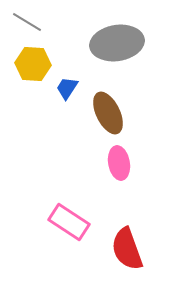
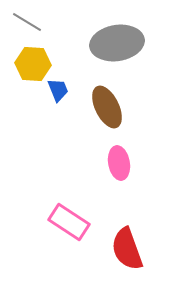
blue trapezoid: moved 9 px left, 2 px down; rotated 125 degrees clockwise
brown ellipse: moved 1 px left, 6 px up
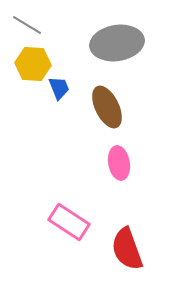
gray line: moved 3 px down
blue trapezoid: moved 1 px right, 2 px up
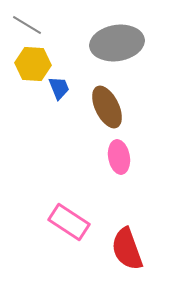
pink ellipse: moved 6 px up
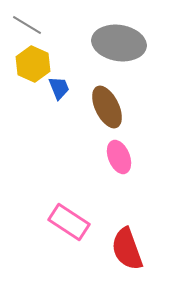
gray ellipse: moved 2 px right; rotated 18 degrees clockwise
yellow hexagon: rotated 20 degrees clockwise
pink ellipse: rotated 12 degrees counterclockwise
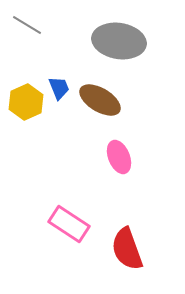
gray ellipse: moved 2 px up
yellow hexagon: moved 7 px left, 38 px down; rotated 12 degrees clockwise
brown ellipse: moved 7 px left, 7 px up; rotated 33 degrees counterclockwise
pink rectangle: moved 2 px down
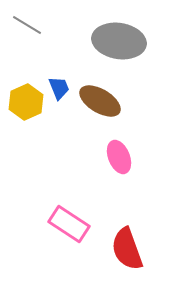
brown ellipse: moved 1 px down
